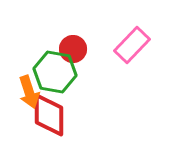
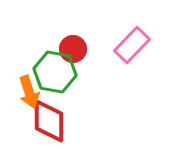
red diamond: moved 6 px down
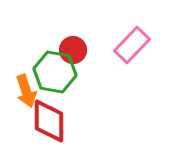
red circle: moved 1 px down
orange arrow: moved 3 px left, 1 px up
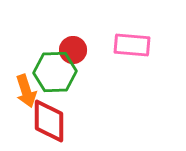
pink rectangle: rotated 51 degrees clockwise
green hexagon: rotated 12 degrees counterclockwise
